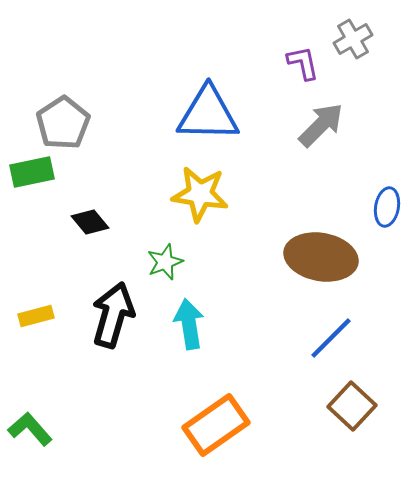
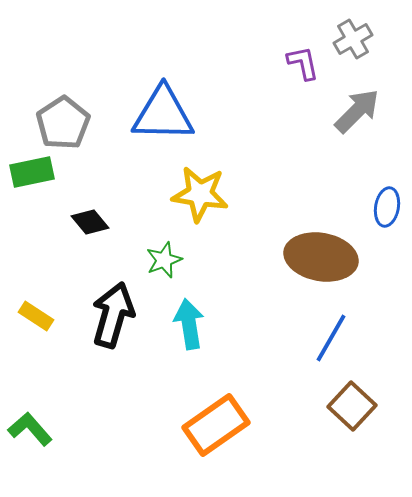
blue triangle: moved 45 px left
gray arrow: moved 36 px right, 14 px up
green star: moved 1 px left, 2 px up
yellow rectangle: rotated 48 degrees clockwise
blue line: rotated 15 degrees counterclockwise
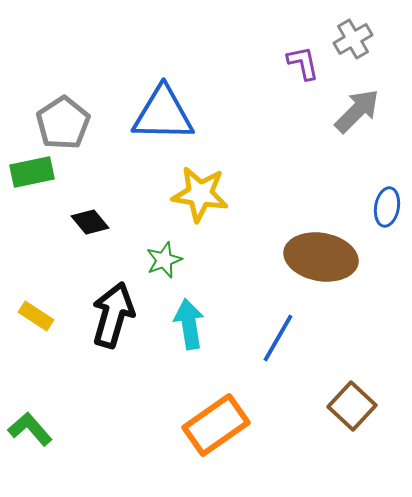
blue line: moved 53 px left
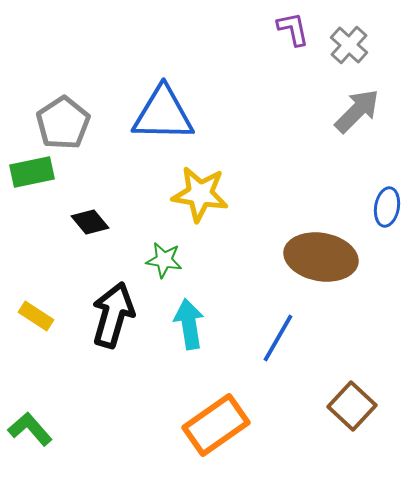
gray cross: moved 4 px left, 6 px down; rotated 18 degrees counterclockwise
purple L-shape: moved 10 px left, 34 px up
green star: rotated 30 degrees clockwise
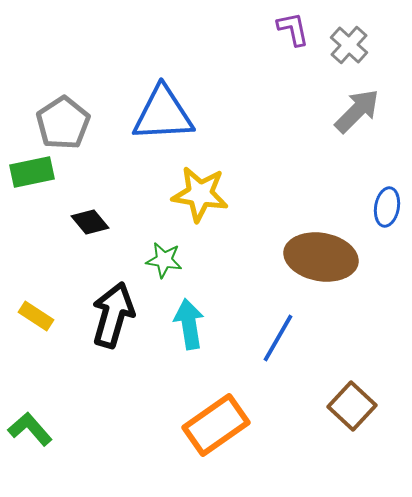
blue triangle: rotated 4 degrees counterclockwise
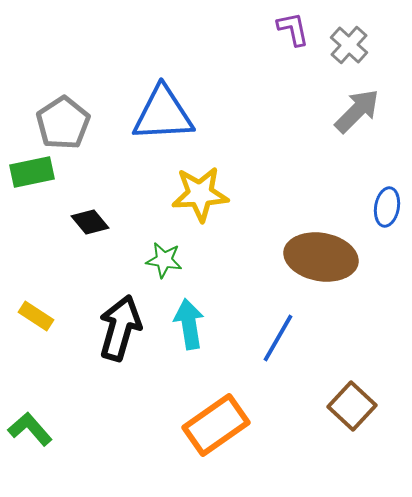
yellow star: rotated 12 degrees counterclockwise
black arrow: moved 7 px right, 13 px down
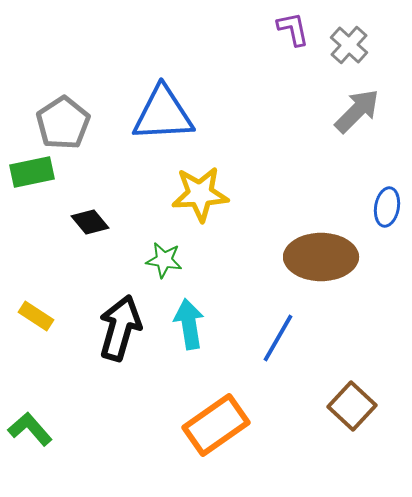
brown ellipse: rotated 10 degrees counterclockwise
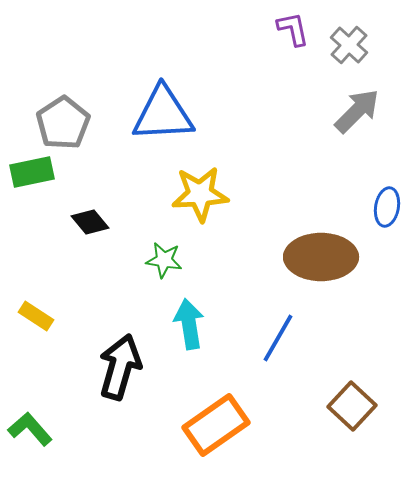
black arrow: moved 39 px down
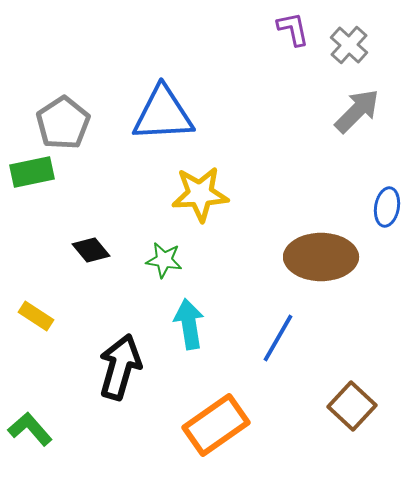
black diamond: moved 1 px right, 28 px down
